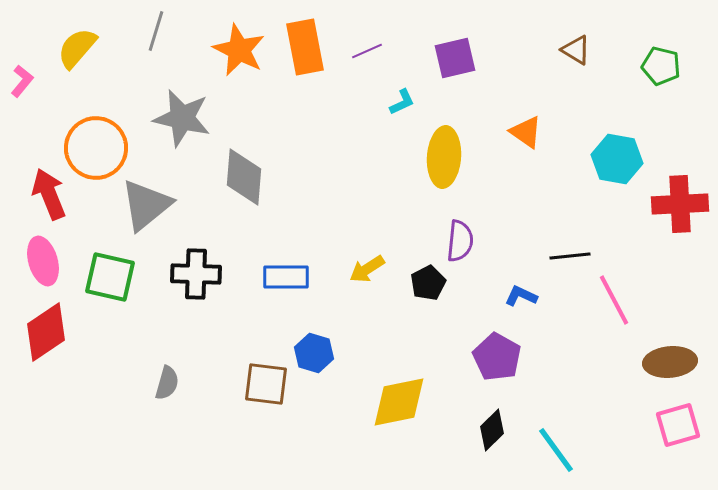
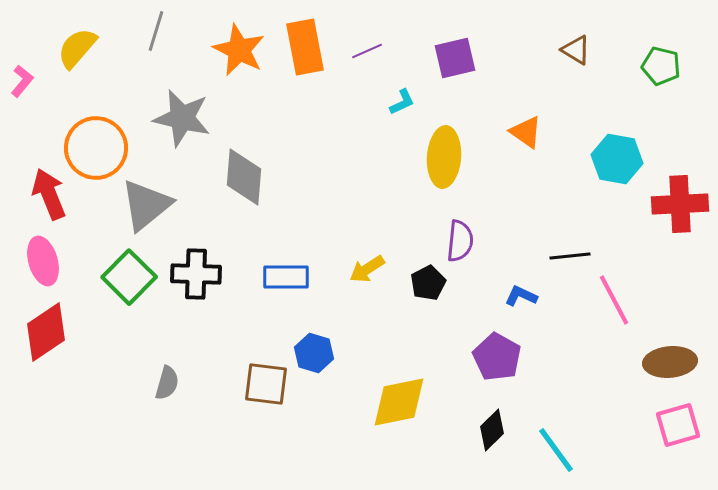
green square: moved 19 px right; rotated 32 degrees clockwise
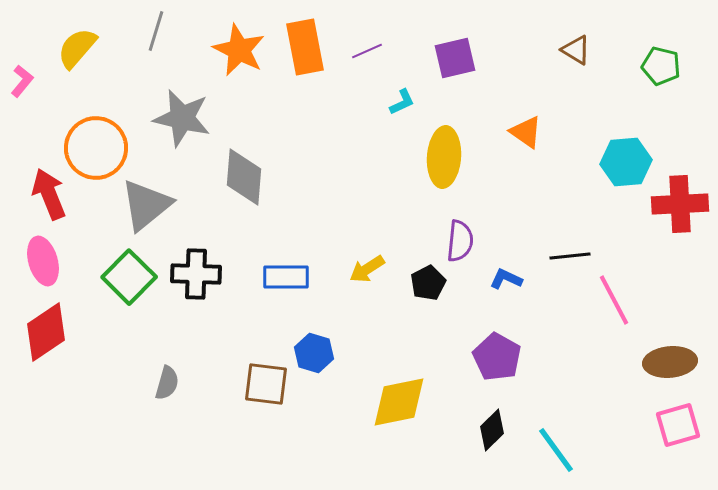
cyan hexagon: moved 9 px right, 3 px down; rotated 15 degrees counterclockwise
blue L-shape: moved 15 px left, 17 px up
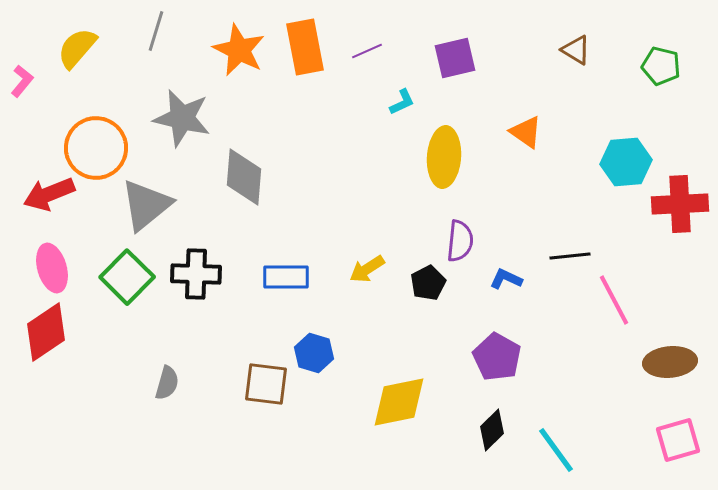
red arrow: rotated 90 degrees counterclockwise
pink ellipse: moved 9 px right, 7 px down
green square: moved 2 px left
pink square: moved 15 px down
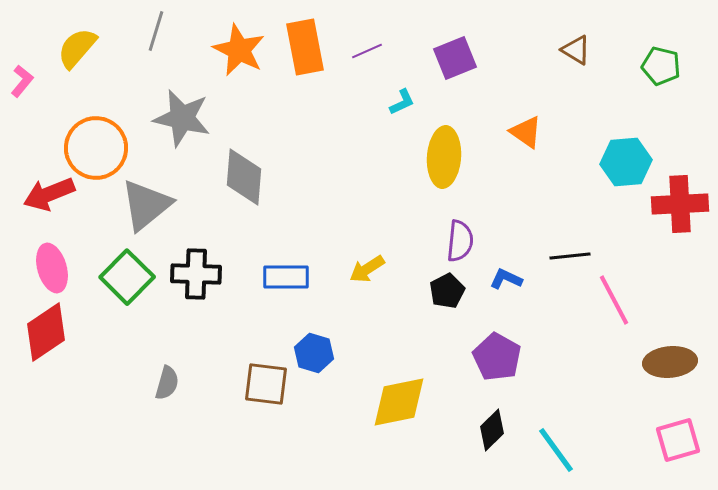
purple square: rotated 9 degrees counterclockwise
black pentagon: moved 19 px right, 8 px down
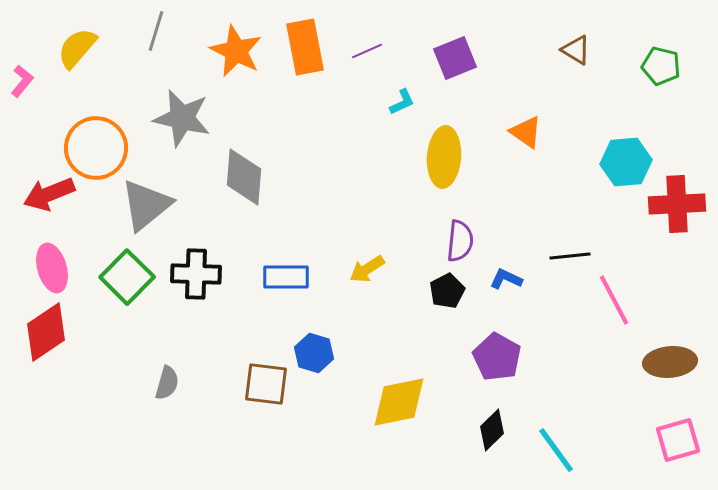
orange star: moved 3 px left, 1 px down
red cross: moved 3 px left
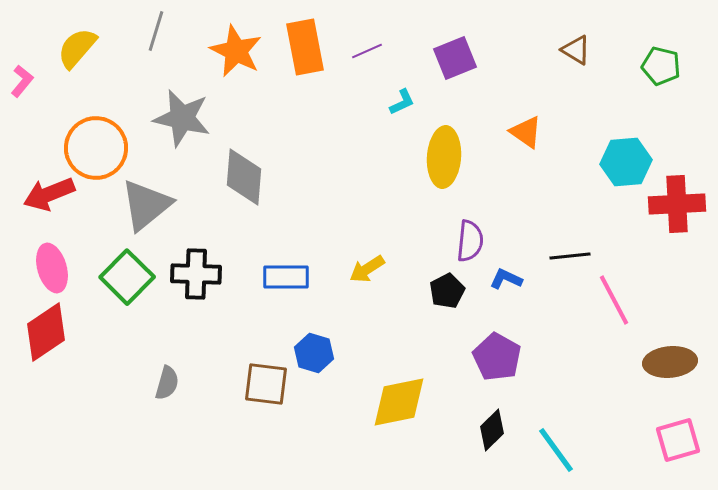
purple semicircle: moved 10 px right
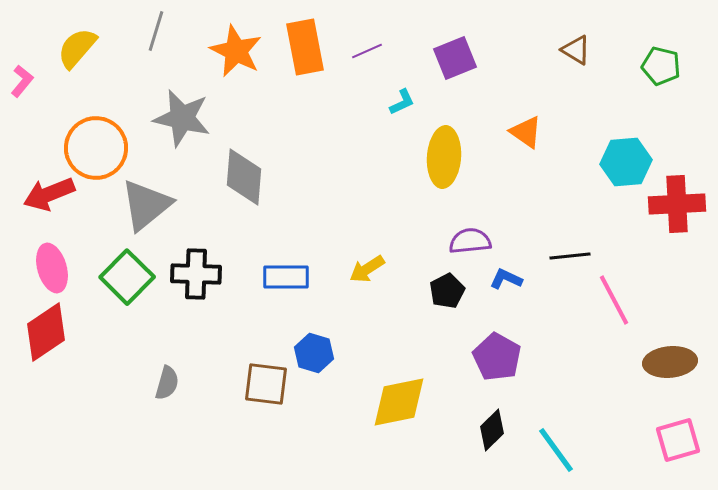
purple semicircle: rotated 102 degrees counterclockwise
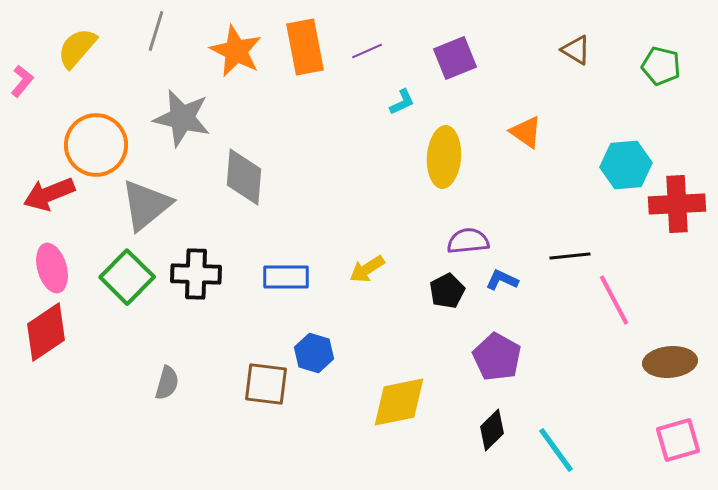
orange circle: moved 3 px up
cyan hexagon: moved 3 px down
purple semicircle: moved 2 px left
blue L-shape: moved 4 px left, 1 px down
